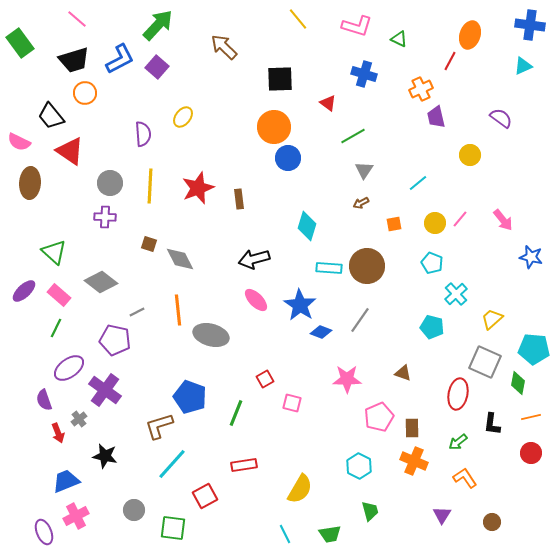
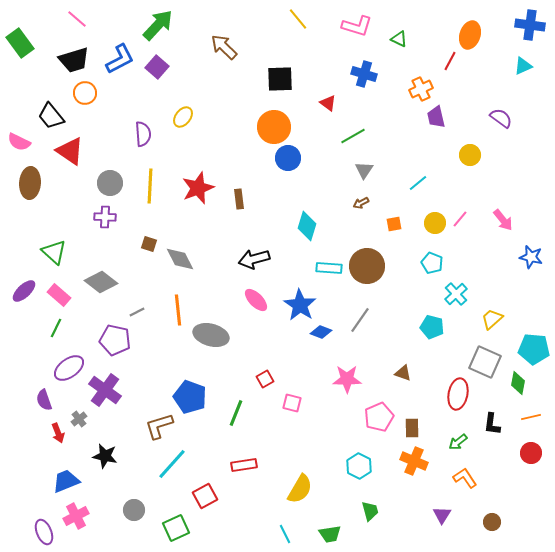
green square at (173, 528): moved 3 px right; rotated 32 degrees counterclockwise
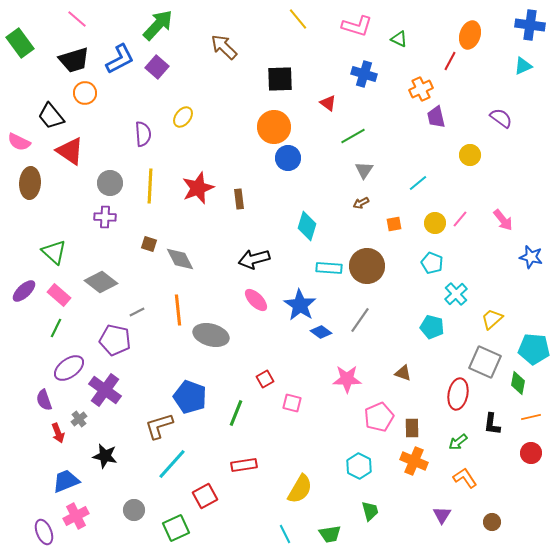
blue diamond at (321, 332): rotated 15 degrees clockwise
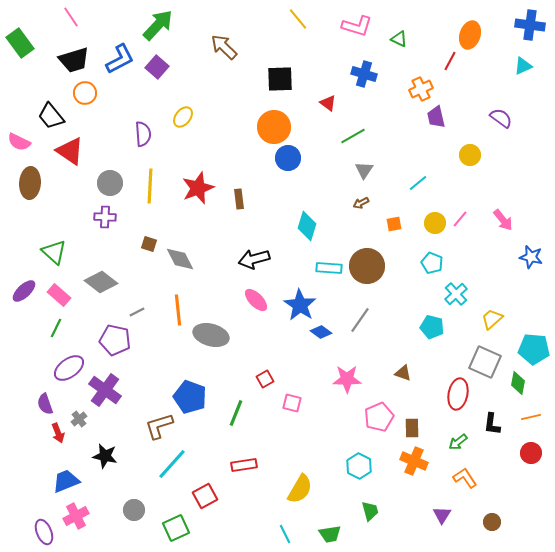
pink line at (77, 19): moved 6 px left, 2 px up; rotated 15 degrees clockwise
purple semicircle at (44, 400): moved 1 px right, 4 px down
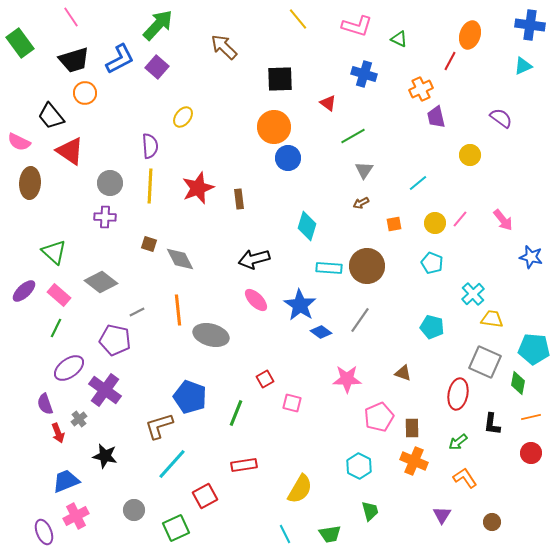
purple semicircle at (143, 134): moved 7 px right, 12 px down
cyan cross at (456, 294): moved 17 px right
yellow trapezoid at (492, 319): rotated 50 degrees clockwise
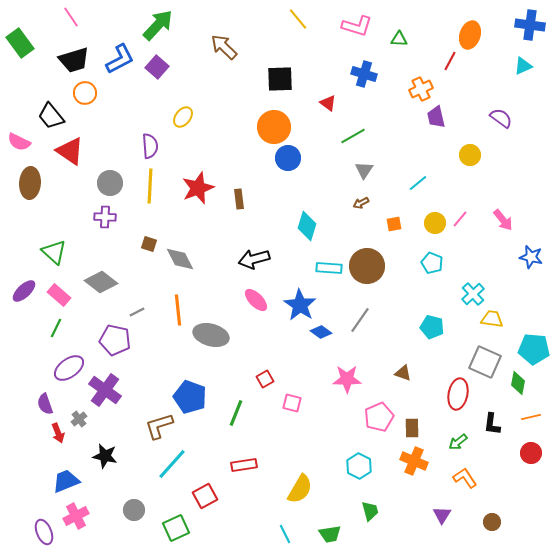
green triangle at (399, 39): rotated 24 degrees counterclockwise
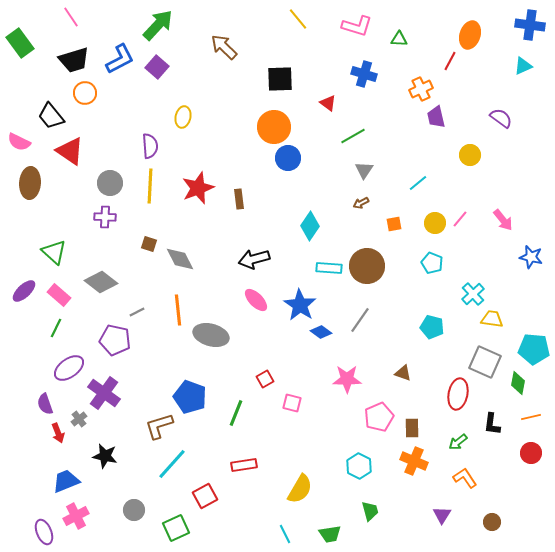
yellow ellipse at (183, 117): rotated 25 degrees counterclockwise
cyan diamond at (307, 226): moved 3 px right; rotated 16 degrees clockwise
purple cross at (105, 390): moved 1 px left, 3 px down
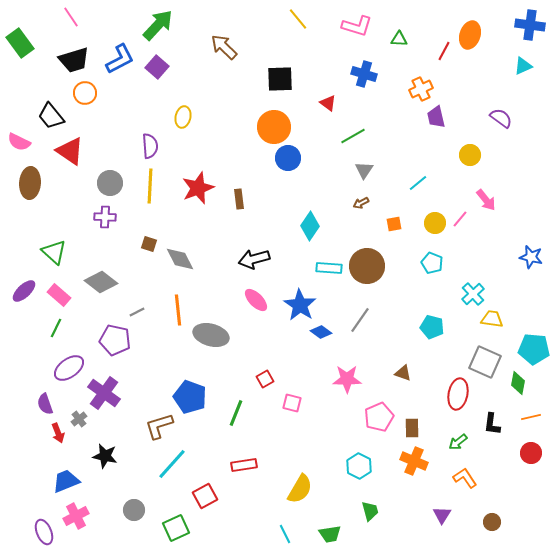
red line at (450, 61): moved 6 px left, 10 px up
pink arrow at (503, 220): moved 17 px left, 20 px up
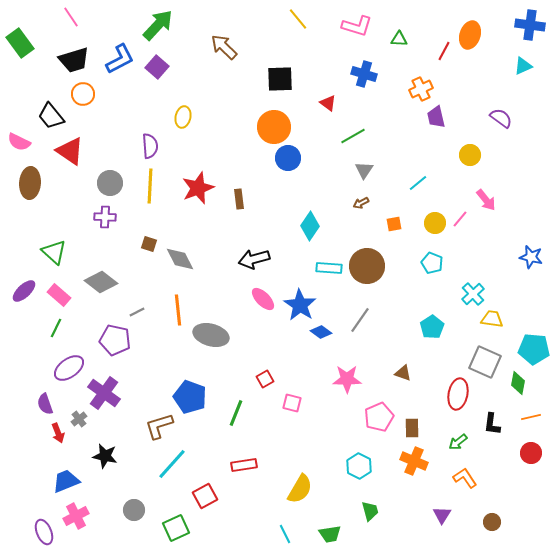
orange circle at (85, 93): moved 2 px left, 1 px down
pink ellipse at (256, 300): moved 7 px right, 1 px up
cyan pentagon at (432, 327): rotated 25 degrees clockwise
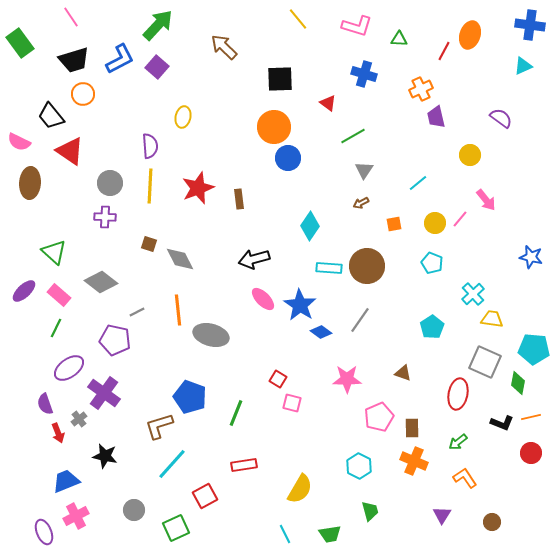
red square at (265, 379): moved 13 px right; rotated 30 degrees counterclockwise
black L-shape at (492, 424): moved 10 px right, 1 px up; rotated 75 degrees counterclockwise
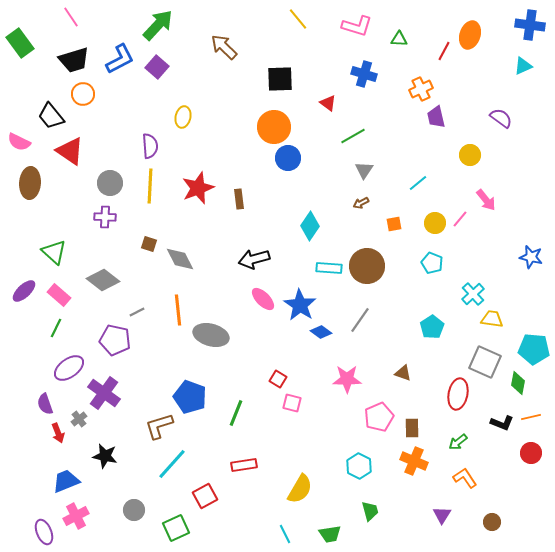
gray diamond at (101, 282): moved 2 px right, 2 px up
